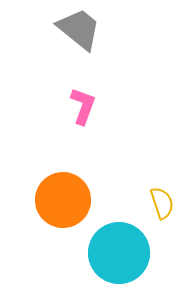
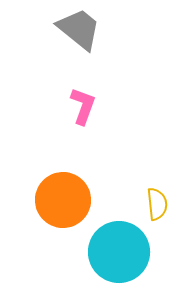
yellow semicircle: moved 5 px left, 1 px down; rotated 12 degrees clockwise
cyan circle: moved 1 px up
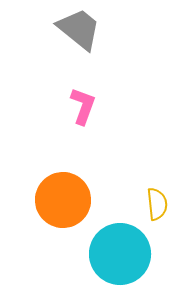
cyan circle: moved 1 px right, 2 px down
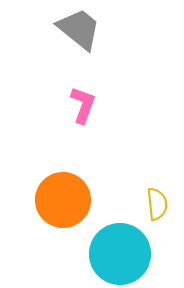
pink L-shape: moved 1 px up
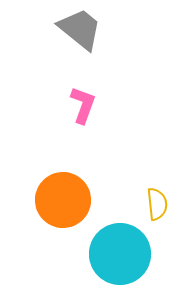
gray trapezoid: moved 1 px right
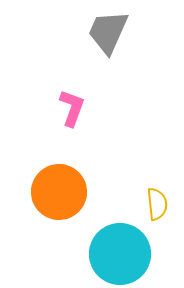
gray trapezoid: moved 28 px right, 3 px down; rotated 105 degrees counterclockwise
pink L-shape: moved 11 px left, 3 px down
orange circle: moved 4 px left, 8 px up
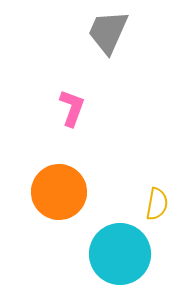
yellow semicircle: rotated 16 degrees clockwise
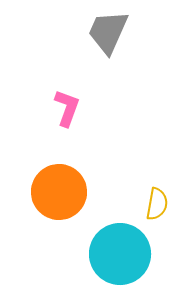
pink L-shape: moved 5 px left
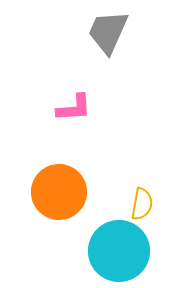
pink L-shape: moved 7 px right; rotated 66 degrees clockwise
yellow semicircle: moved 15 px left
cyan circle: moved 1 px left, 3 px up
